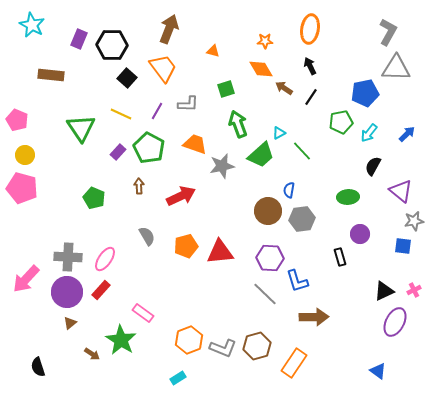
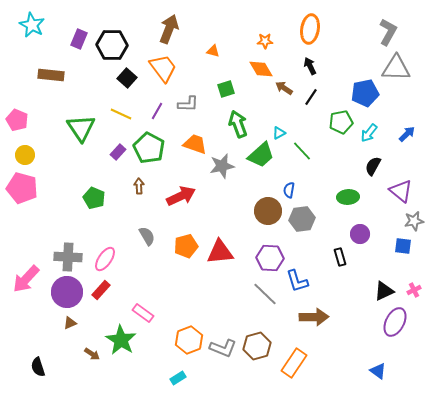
brown triangle at (70, 323): rotated 16 degrees clockwise
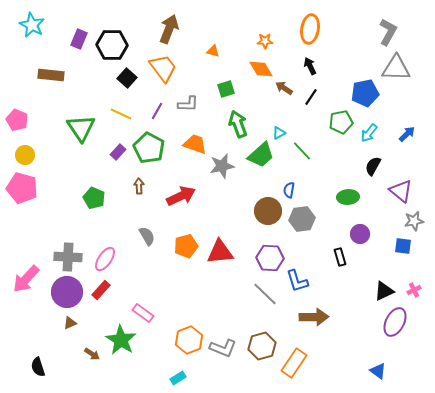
brown hexagon at (257, 346): moved 5 px right
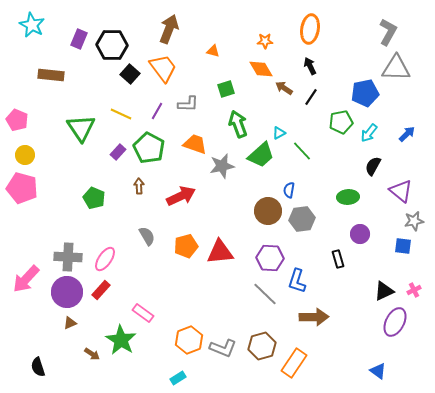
black square at (127, 78): moved 3 px right, 4 px up
black rectangle at (340, 257): moved 2 px left, 2 px down
blue L-shape at (297, 281): rotated 35 degrees clockwise
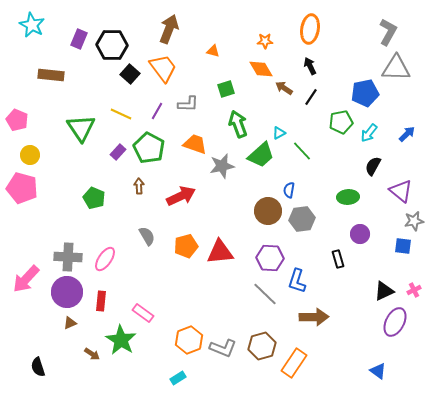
yellow circle at (25, 155): moved 5 px right
red rectangle at (101, 290): moved 11 px down; rotated 36 degrees counterclockwise
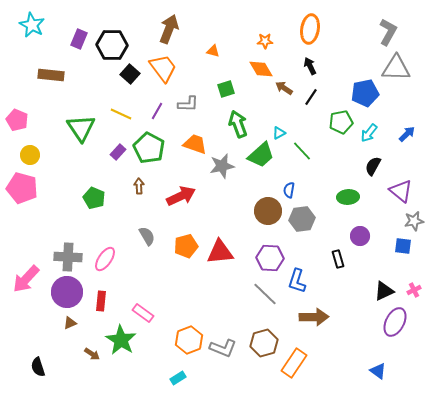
purple circle at (360, 234): moved 2 px down
brown hexagon at (262, 346): moved 2 px right, 3 px up
